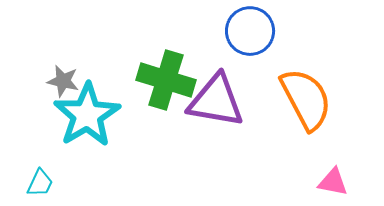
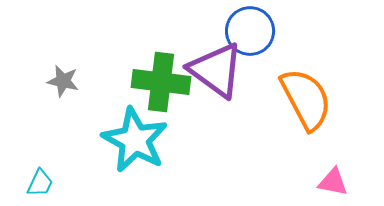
green cross: moved 5 px left, 2 px down; rotated 10 degrees counterclockwise
purple triangle: moved 31 px up; rotated 26 degrees clockwise
cyan star: moved 48 px right, 25 px down; rotated 12 degrees counterclockwise
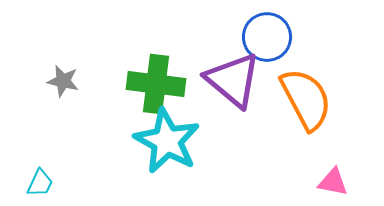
blue circle: moved 17 px right, 6 px down
purple triangle: moved 17 px right, 10 px down; rotated 4 degrees clockwise
green cross: moved 5 px left, 2 px down
cyan star: moved 32 px right, 1 px down
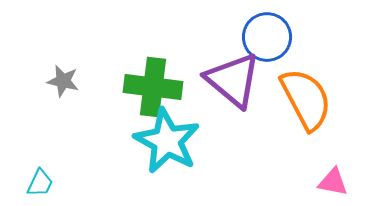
green cross: moved 3 px left, 3 px down
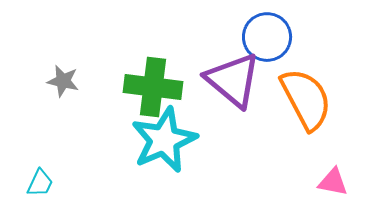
cyan star: moved 3 px left, 1 px up; rotated 20 degrees clockwise
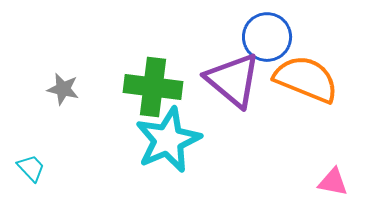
gray star: moved 8 px down
orange semicircle: moved 20 px up; rotated 40 degrees counterclockwise
cyan star: moved 4 px right
cyan trapezoid: moved 9 px left, 15 px up; rotated 68 degrees counterclockwise
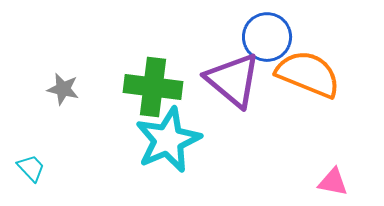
orange semicircle: moved 2 px right, 5 px up
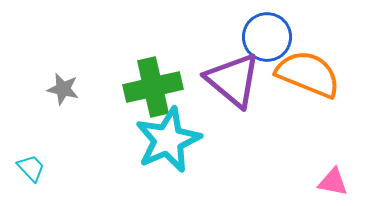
green cross: rotated 20 degrees counterclockwise
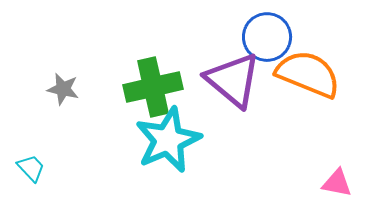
pink triangle: moved 4 px right, 1 px down
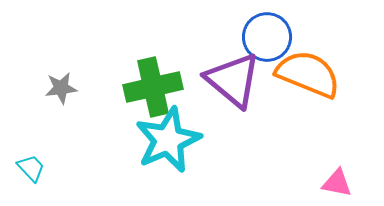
gray star: moved 2 px left, 1 px up; rotated 20 degrees counterclockwise
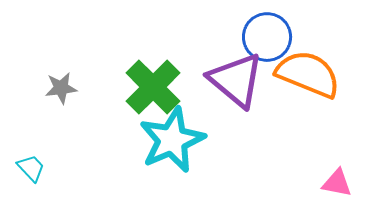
purple triangle: moved 3 px right
green cross: rotated 32 degrees counterclockwise
cyan star: moved 4 px right
